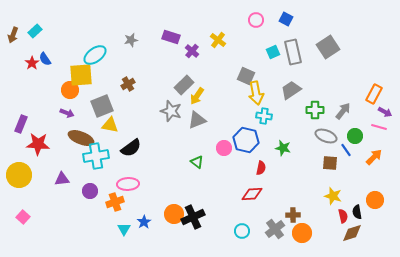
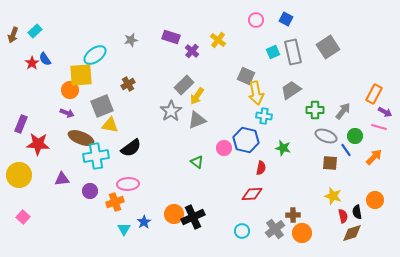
gray star at (171, 111): rotated 20 degrees clockwise
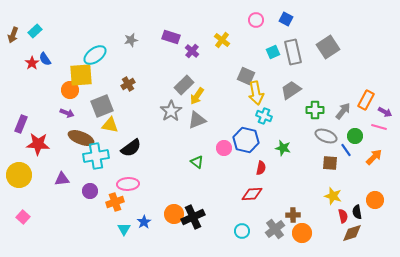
yellow cross at (218, 40): moved 4 px right
orange rectangle at (374, 94): moved 8 px left, 6 px down
cyan cross at (264, 116): rotated 14 degrees clockwise
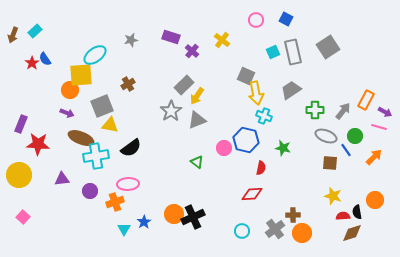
red semicircle at (343, 216): rotated 80 degrees counterclockwise
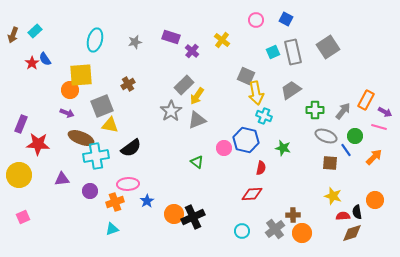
gray star at (131, 40): moved 4 px right, 2 px down
cyan ellipse at (95, 55): moved 15 px up; rotated 40 degrees counterclockwise
pink square at (23, 217): rotated 24 degrees clockwise
blue star at (144, 222): moved 3 px right, 21 px up
cyan triangle at (124, 229): moved 12 px left; rotated 40 degrees clockwise
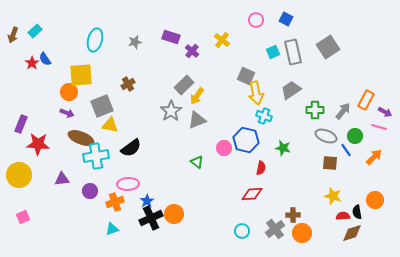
orange circle at (70, 90): moved 1 px left, 2 px down
black cross at (193, 217): moved 42 px left, 1 px down
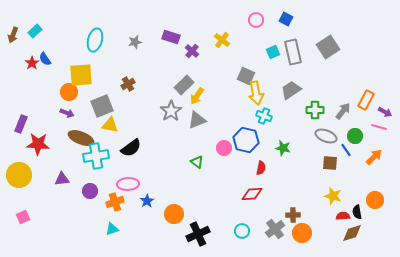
black cross at (151, 218): moved 47 px right, 16 px down
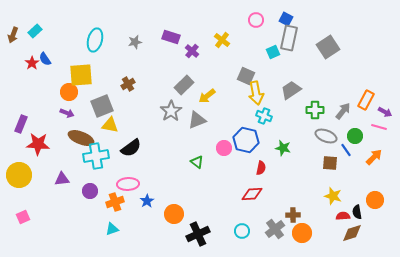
gray rectangle at (293, 52): moved 4 px left, 14 px up; rotated 25 degrees clockwise
yellow arrow at (197, 96): moved 10 px right; rotated 18 degrees clockwise
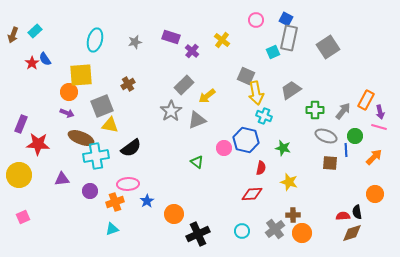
purple arrow at (385, 112): moved 5 px left; rotated 48 degrees clockwise
blue line at (346, 150): rotated 32 degrees clockwise
yellow star at (333, 196): moved 44 px left, 14 px up
orange circle at (375, 200): moved 6 px up
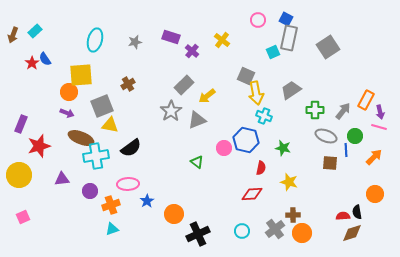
pink circle at (256, 20): moved 2 px right
red star at (38, 144): moved 1 px right, 2 px down; rotated 20 degrees counterclockwise
orange cross at (115, 202): moved 4 px left, 3 px down
